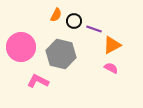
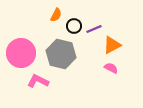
black circle: moved 5 px down
purple line: rotated 42 degrees counterclockwise
pink circle: moved 6 px down
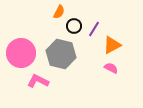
orange semicircle: moved 3 px right, 3 px up
purple line: rotated 35 degrees counterclockwise
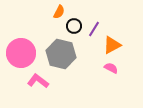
pink L-shape: rotated 10 degrees clockwise
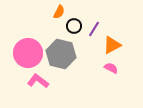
pink circle: moved 7 px right
